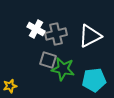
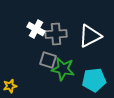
gray cross: rotated 10 degrees clockwise
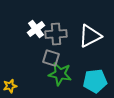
white cross: rotated 24 degrees clockwise
gray square: moved 3 px right, 2 px up
green star: moved 3 px left, 5 px down
cyan pentagon: moved 1 px right, 1 px down
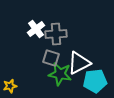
white triangle: moved 11 px left, 27 px down
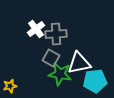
gray square: rotated 12 degrees clockwise
white triangle: rotated 15 degrees clockwise
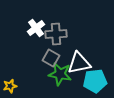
white cross: moved 1 px up
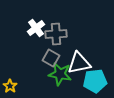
yellow star: rotated 24 degrees counterclockwise
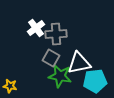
green star: moved 2 px down
yellow star: rotated 24 degrees counterclockwise
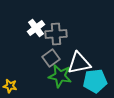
gray square: rotated 24 degrees clockwise
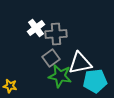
white triangle: moved 1 px right
